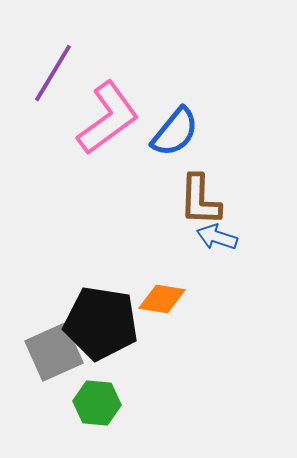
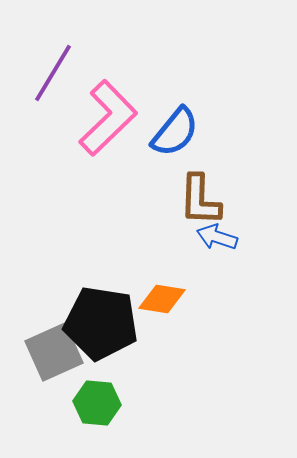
pink L-shape: rotated 8 degrees counterclockwise
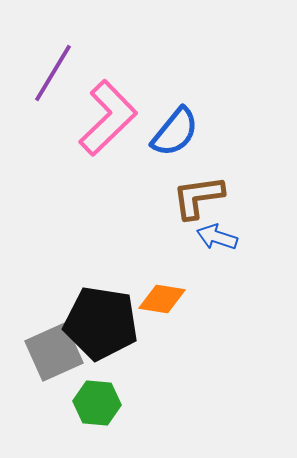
brown L-shape: moved 2 px left, 3 px up; rotated 80 degrees clockwise
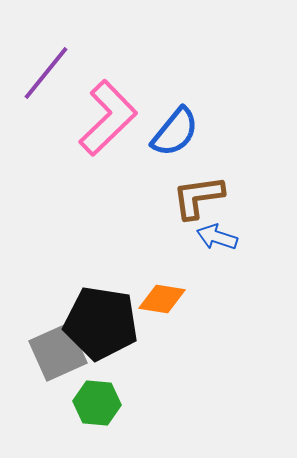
purple line: moved 7 px left; rotated 8 degrees clockwise
gray square: moved 4 px right
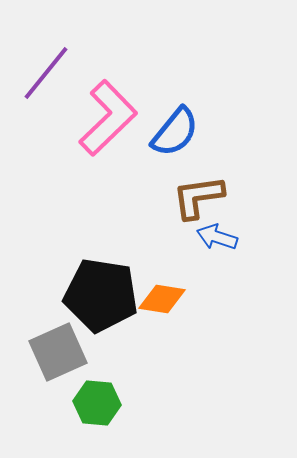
black pentagon: moved 28 px up
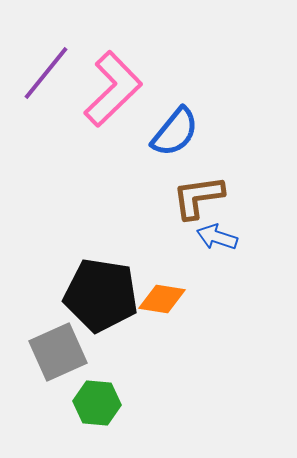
pink L-shape: moved 5 px right, 29 px up
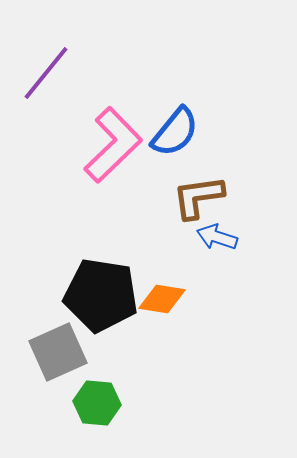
pink L-shape: moved 56 px down
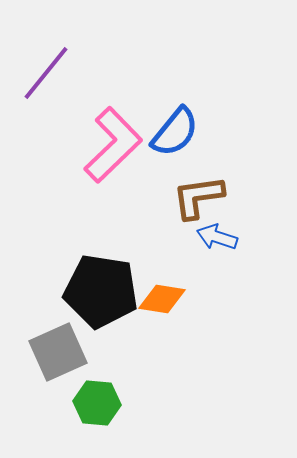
black pentagon: moved 4 px up
